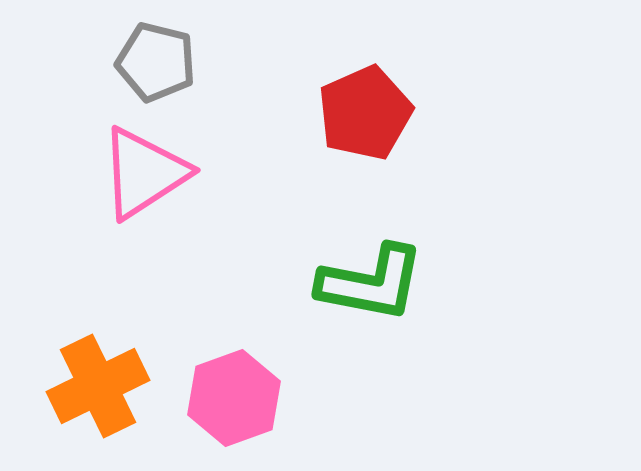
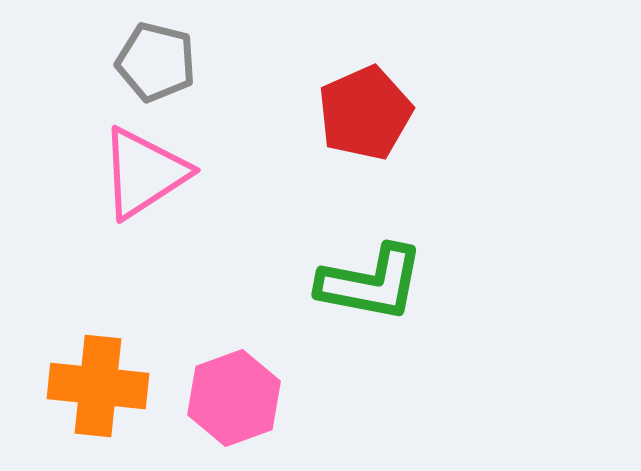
orange cross: rotated 32 degrees clockwise
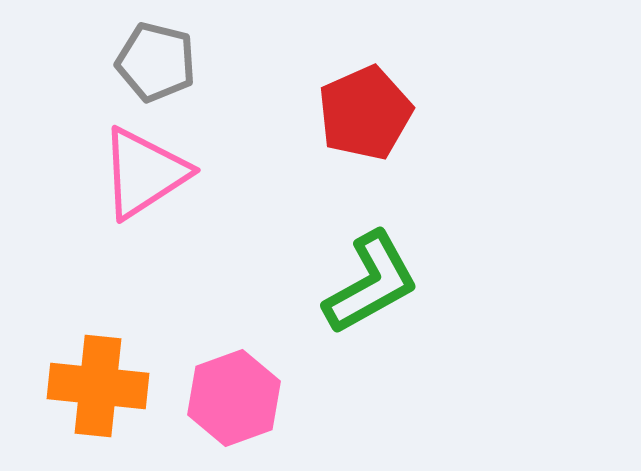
green L-shape: rotated 40 degrees counterclockwise
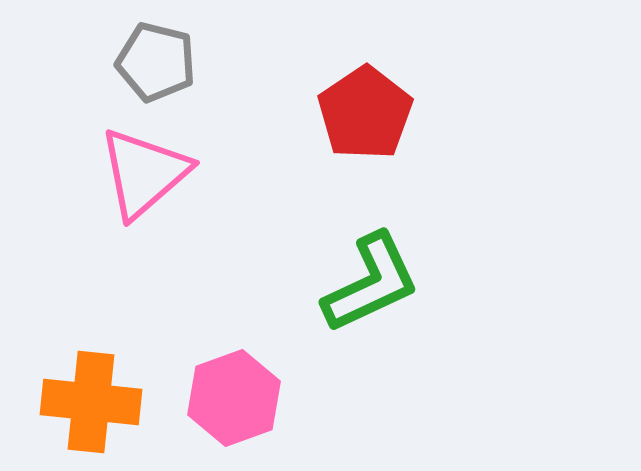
red pentagon: rotated 10 degrees counterclockwise
pink triangle: rotated 8 degrees counterclockwise
green L-shape: rotated 4 degrees clockwise
orange cross: moved 7 px left, 16 px down
